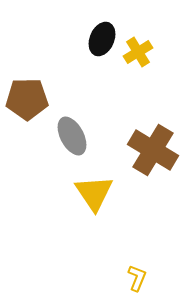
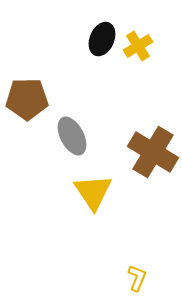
yellow cross: moved 6 px up
brown cross: moved 2 px down
yellow triangle: moved 1 px left, 1 px up
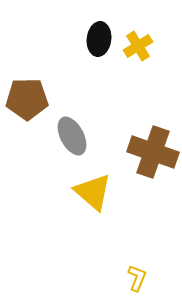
black ellipse: moved 3 px left; rotated 16 degrees counterclockwise
brown cross: rotated 12 degrees counterclockwise
yellow triangle: rotated 15 degrees counterclockwise
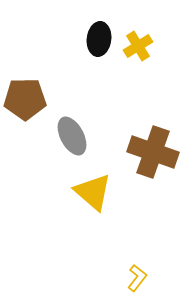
brown pentagon: moved 2 px left
yellow L-shape: rotated 16 degrees clockwise
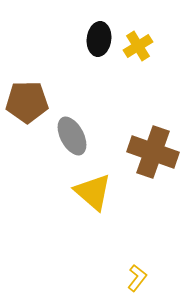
brown pentagon: moved 2 px right, 3 px down
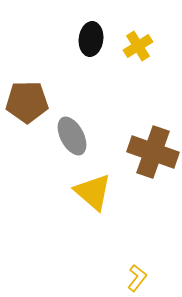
black ellipse: moved 8 px left
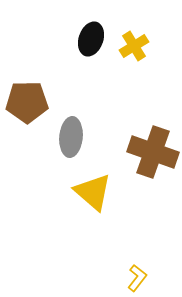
black ellipse: rotated 12 degrees clockwise
yellow cross: moved 4 px left
gray ellipse: moved 1 px left, 1 px down; rotated 33 degrees clockwise
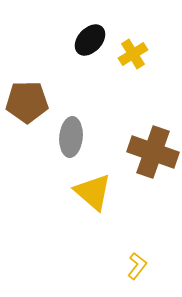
black ellipse: moved 1 px left, 1 px down; rotated 24 degrees clockwise
yellow cross: moved 1 px left, 8 px down
yellow L-shape: moved 12 px up
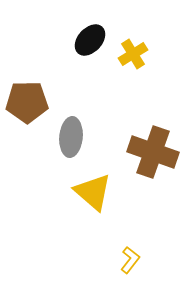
yellow L-shape: moved 7 px left, 6 px up
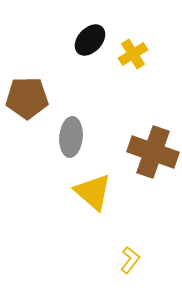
brown pentagon: moved 4 px up
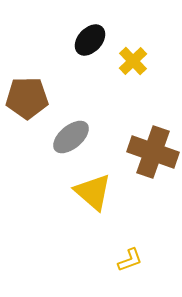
yellow cross: moved 7 px down; rotated 12 degrees counterclockwise
gray ellipse: rotated 45 degrees clockwise
yellow L-shape: rotated 32 degrees clockwise
